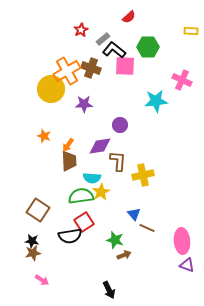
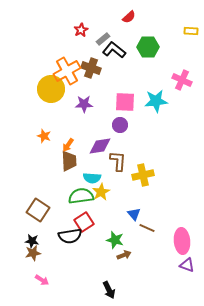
pink square: moved 36 px down
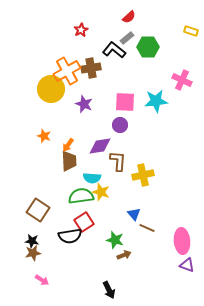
yellow rectangle: rotated 16 degrees clockwise
gray rectangle: moved 24 px right, 1 px up
brown cross: rotated 30 degrees counterclockwise
purple star: rotated 24 degrees clockwise
yellow star: rotated 24 degrees counterclockwise
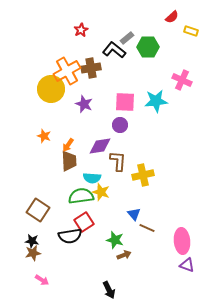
red semicircle: moved 43 px right
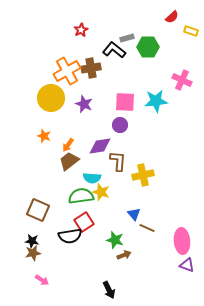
gray rectangle: rotated 24 degrees clockwise
yellow circle: moved 9 px down
brown trapezoid: rotated 125 degrees counterclockwise
brown square: rotated 10 degrees counterclockwise
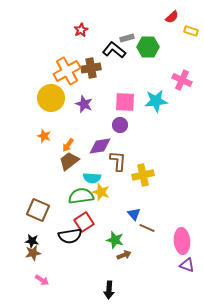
black arrow: rotated 30 degrees clockwise
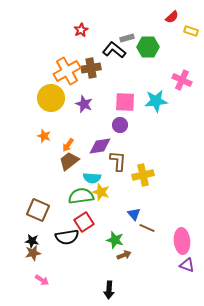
black semicircle: moved 3 px left, 1 px down
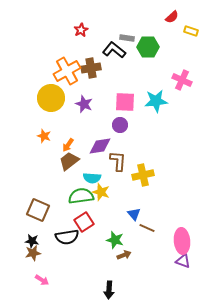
gray rectangle: rotated 24 degrees clockwise
purple triangle: moved 4 px left, 4 px up
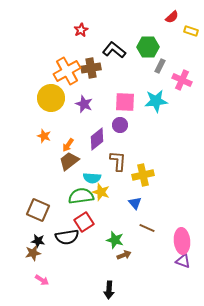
gray rectangle: moved 33 px right, 28 px down; rotated 72 degrees counterclockwise
purple diamond: moved 3 px left, 7 px up; rotated 30 degrees counterclockwise
blue triangle: moved 1 px right, 11 px up
black star: moved 6 px right
